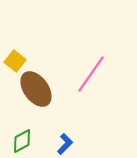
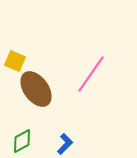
yellow square: rotated 15 degrees counterclockwise
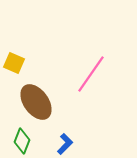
yellow square: moved 1 px left, 2 px down
brown ellipse: moved 13 px down
green diamond: rotated 40 degrees counterclockwise
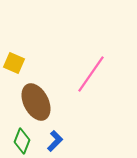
brown ellipse: rotated 9 degrees clockwise
blue L-shape: moved 10 px left, 3 px up
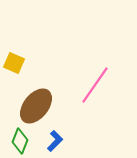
pink line: moved 4 px right, 11 px down
brown ellipse: moved 4 px down; rotated 66 degrees clockwise
green diamond: moved 2 px left
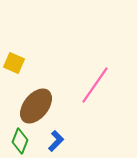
blue L-shape: moved 1 px right
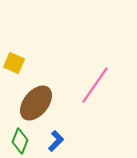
brown ellipse: moved 3 px up
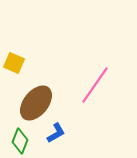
blue L-shape: moved 8 px up; rotated 15 degrees clockwise
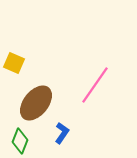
blue L-shape: moved 6 px right; rotated 25 degrees counterclockwise
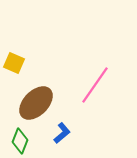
brown ellipse: rotated 6 degrees clockwise
blue L-shape: rotated 15 degrees clockwise
